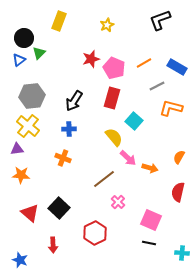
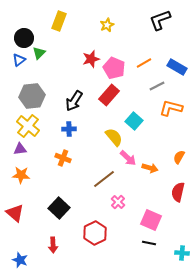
red rectangle: moved 3 px left, 3 px up; rotated 25 degrees clockwise
purple triangle: moved 3 px right
red triangle: moved 15 px left
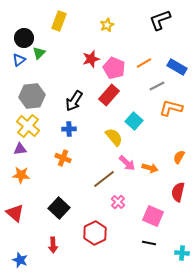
pink arrow: moved 1 px left, 5 px down
pink square: moved 2 px right, 4 px up
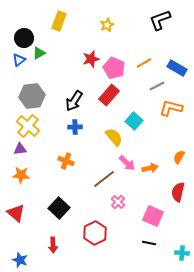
green triangle: rotated 16 degrees clockwise
blue rectangle: moved 1 px down
blue cross: moved 6 px right, 2 px up
orange cross: moved 3 px right, 3 px down
orange arrow: rotated 28 degrees counterclockwise
red triangle: moved 1 px right
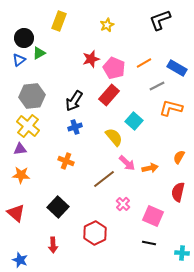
blue cross: rotated 16 degrees counterclockwise
pink cross: moved 5 px right, 2 px down
black square: moved 1 px left, 1 px up
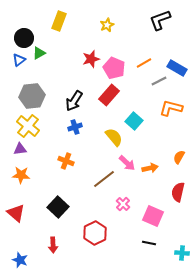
gray line: moved 2 px right, 5 px up
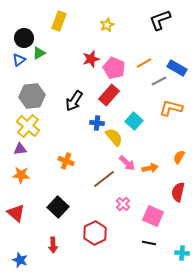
blue cross: moved 22 px right, 4 px up; rotated 24 degrees clockwise
